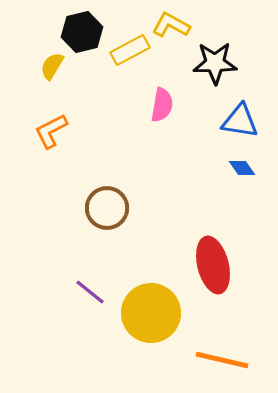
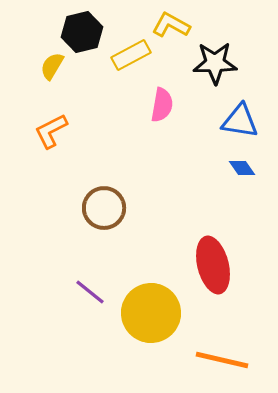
yellow rectangle: moved 1 px right, 5 px down
brown circle: moved 3 px left
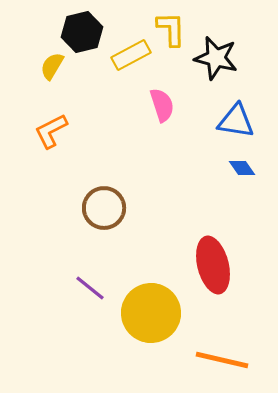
yellow L-shape: moved 4 px down; rotated 60 degrees clockwise
black star: moved 1 px right, 5 px up; rotated 15 degrees clockwise
pink semicircle: rotated 28 degrees counterclockwise
blue triangle: moved 4 px left
purple line: moved 4 px up
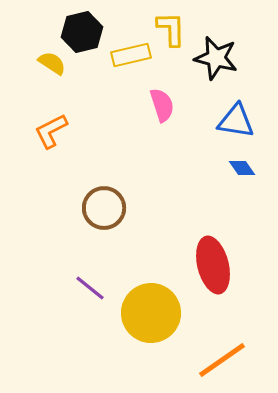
yellow rectangle: rotated 15 degrees clockwise
yellow semicircle: moved 3 px up; rotated 92 degrees clockwise
orange line: rotated 48 degrees counterclockwise
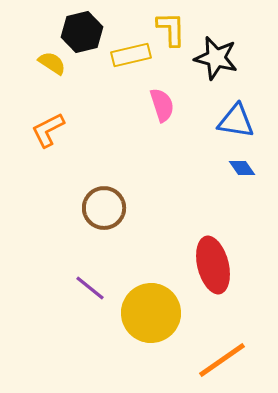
orange L-shape: moved 3 px left, 1 px up
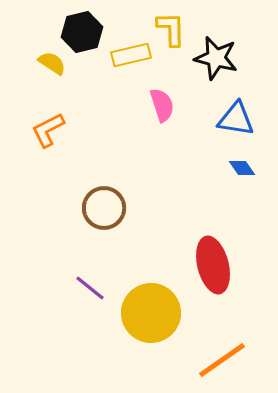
blue triangle: moved 2 px up
